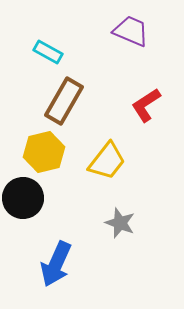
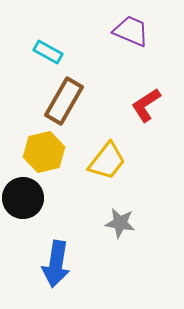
gray star: rotated 12 degrees counterclockwise
blue arrow: rotated 15 degrees counterclockwise
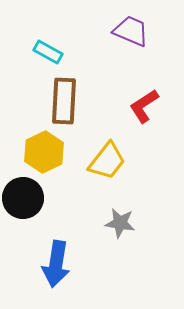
brown rectangle: rotated 27 degrees counterclockwise
red L-shape: moved 2 px left, 1 px down
yellow hexagon: rotated 12 degrees counterclockwise
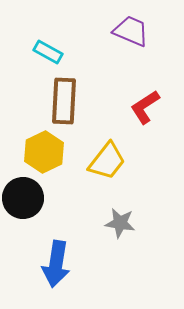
red L-shape: moved 1 px right, 1 px down
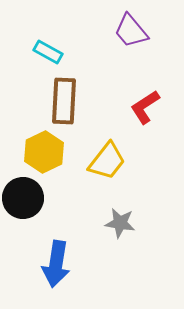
purple trapezoid: rotated 153 degrees counterclockwise
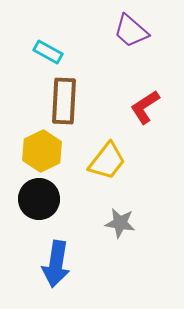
purple trapezoid: rotated 9 degrees counterclockwise
yellow hexagon: moved 2 px left, 1 px up
black circle: moved 16 px right, 1 px down
